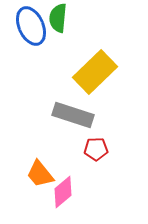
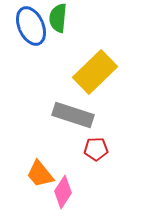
pink diamond: rotated 16 degrees counterclockwise
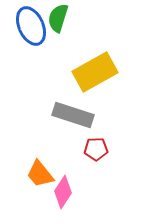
green semicircle: rotated 12 degrees clockwise
yellow rectangle: rotated 15 degrees clockwise
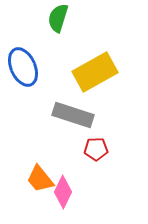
blue ellipse: moved 8 px left, 41 px down
orange trapezoid: moved 5 px down
pink diamond: rotated 8 degrees counterclockwise
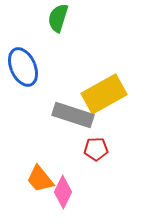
yellow rectangle: moved 9 px right, 22 px down
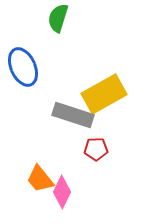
pink diamond: moved 1 px left
